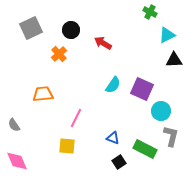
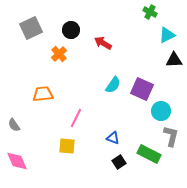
green rectangle: moved 4 px right, 5 px down
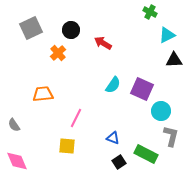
orange cross: moved 1 px left, 1 px up
green rectangle: moved 3 px left
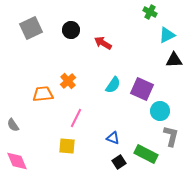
orange cross: moved 10 px right, 28 px down
cyan circle: moved 1 px left
gray semicircle: moved 1 px left
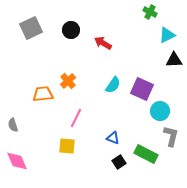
gray semicircle: rotated 16 degrees clockwise
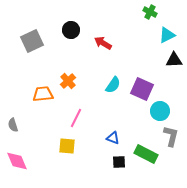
gray square: moved 1 px right, 13 px down
black square: rotated 32 degrees clockwise
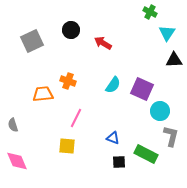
cyan triangle: moved 2 px up; rotated 30 degrees counterclockwise
orange cross: rotated 28 degrees counterclockwise
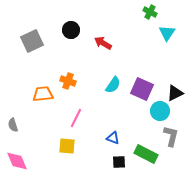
black triangle: moved 1 px right, 33 px down; rotated 24 degrees counterclockwise
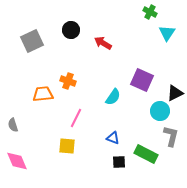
cyan semicircle: moved 12 px down
purple square: moved 9 px up
